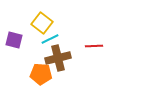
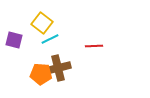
brown cross: moved 10 px down
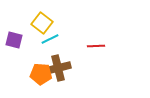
red line: moved 2 px right
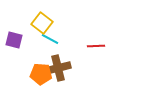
cyan line: rotated 54 degrees clockwise
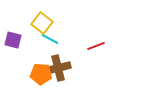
purple square: moved 1 px left
red line: rotated 18 degrees counterclockwise
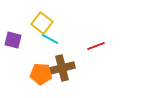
brown cross: moved 4 px right
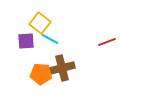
yellow square: moved 2 px left
purple square: moved 13 px right, 1 px down; rotated 18 degrees counterclockwise
red line: moved 11 px right, 4 px up
